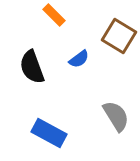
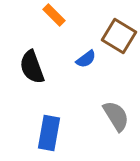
blue semicircle: moved 7 px right
blue rectangle: rotated 72 degrees clockwise
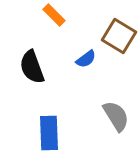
blue rectangle: rotated 12 degrees counterclockwise
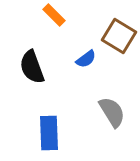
gray semicircle: moved 4 px left, 4 px up
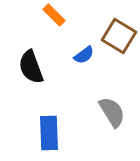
blue semicircle: moved 2 px left, 4 px up
black semicircle: moved 1 px left
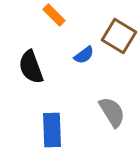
blue rectangle: moved 3 px right, 3 px up
